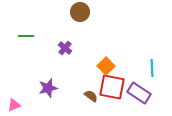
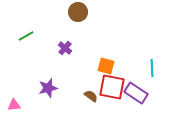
brown circle: moved 2 px left
green line: rotated 28 degrees counterclockwise
orange square: rotated 30 degrees counterclockwise
purple rectangle: moved 3 px left
pink triangle: rotated 16 degrees clockwise
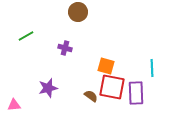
purple cross: rotated 24 degrees counterclockwise
purple rectangle: rotated 55 degrees clockwise
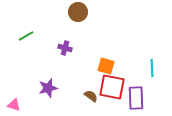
purple rectangle: moved 5 px down
pink triangle: rotated 24 degrees clockwise
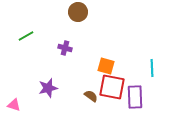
purple rectangle: moved 1 px left, 1 px up
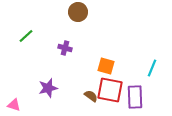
green line: rotated 14 degrees counterclockwise
cyan line: rotated 24 degrees clockwise
red square: moved 2 px left, 3 px down
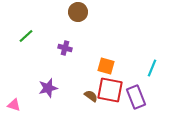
purple rectangle: moved 1 px right; rotated 20 degrees counterclockwise
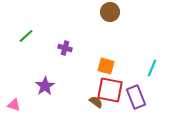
brown circle: moved 32 px right
purple star: moved 3 px left, 2 px up; rotated 18 degrees counterclockwise
brown semicircle: moved 5 px right, 6 px down
